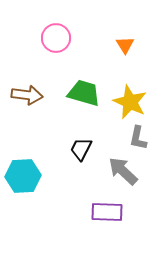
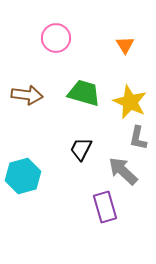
cyan hexagon: rotated 12 degrees counterclockwise
purple rectangle: moved 2 px left, 5 px up; rotated 72 degrees clockwise
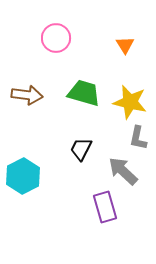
yellow star: rotated 12 degrees counterclockwise
cyan hexagon: rotated 12 degrees counterclockwise
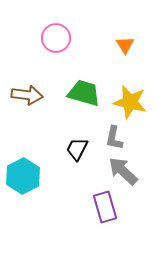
gray L-shape: moved 24 px left
black trapezoid: moved 4 px left
